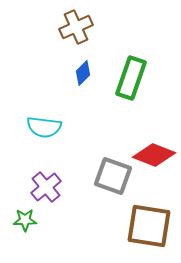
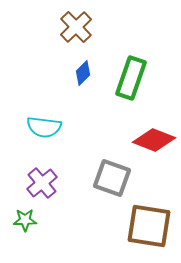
brown cross: rotated 20 degrees counterclockwise
red diamond: moved 15 px up
gray square: moved 1 px left, 2 px down
purple cross: moved 4 px left, 4 px up
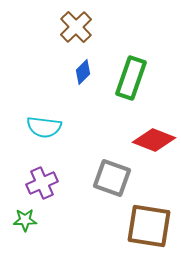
blue diamond: moved 1 px up
purple cross: rotated 16 degrees clockwise
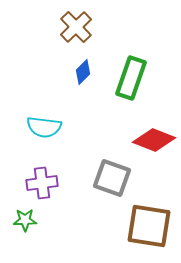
purple cross: rotated 16 degrees clockwise
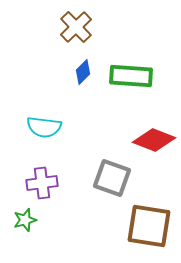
green rectangle: moved 2 px up; rotated 75 degrees clockwise
green star: rotated 15 degrees counterclockwise
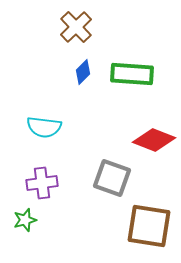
green rectangle: moved 1 px right, 2 px up
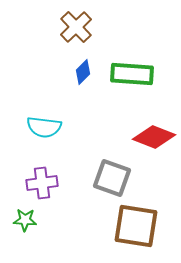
red diamond: moved 3 px up
green star: rotated 20 degrees clockwise
brown square: moved 13 px left
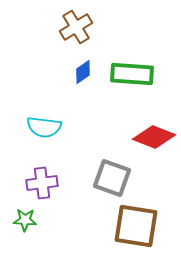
brown cross: rotated 12 degrees clockwise
blue diamond: rotated 10 degrees clockwise
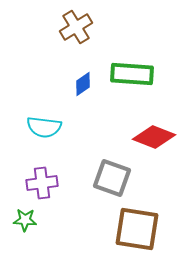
blue diamond: moved 12 px down
brown square: moved 1 px right, 3 px down
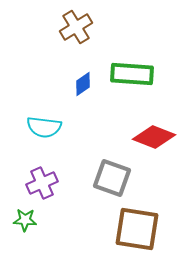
purple cross: rotated 16 degrees counterclockwise
